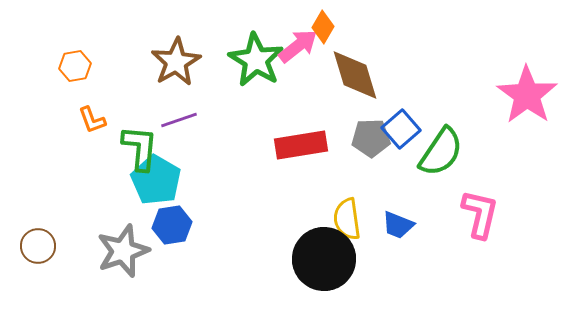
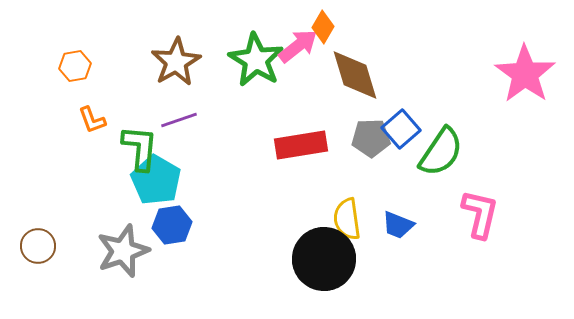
pink star: moved 2 px left, 21 px up
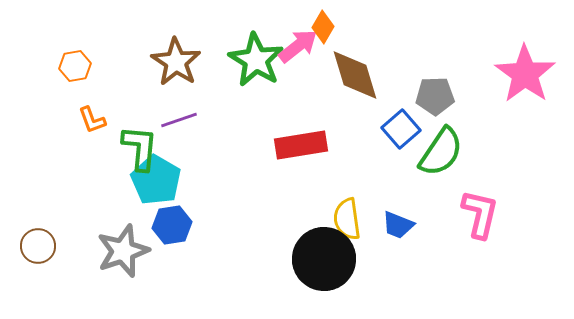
brown star: rotated 9 degrees counterclockwise
gray pentagon: moved 64 px right, 42 px up
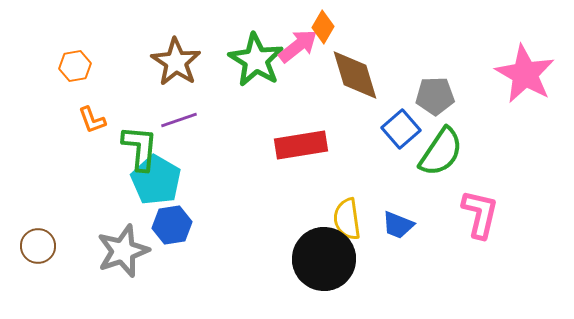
pink star: rotated 6 degrees counterclockwise
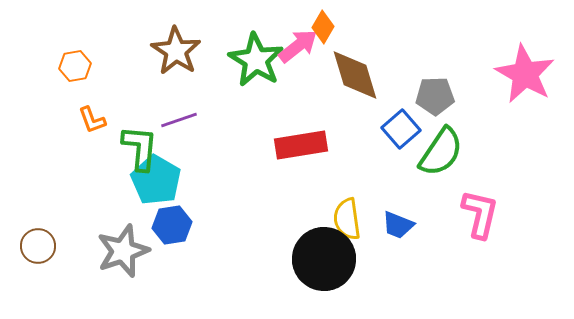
brown star: moved 11 px up
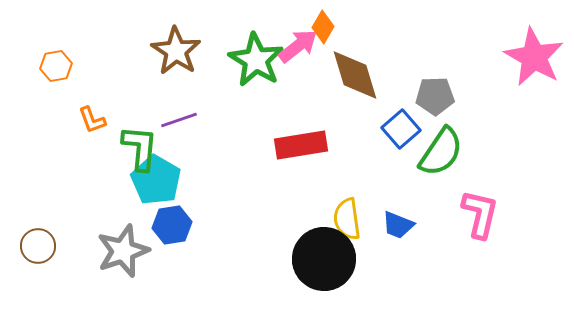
orange hexagon: moved 19 px left
pink star: moved 9 px right, 17 px up
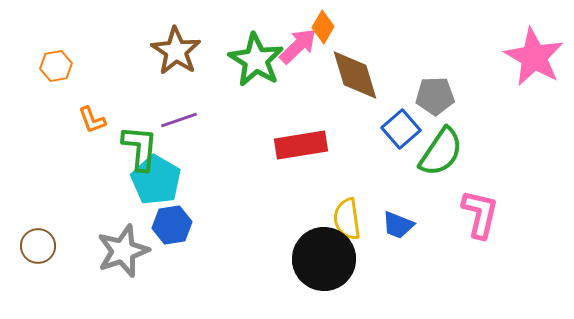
pink arrow: rotated 6 degrees counterclockwise
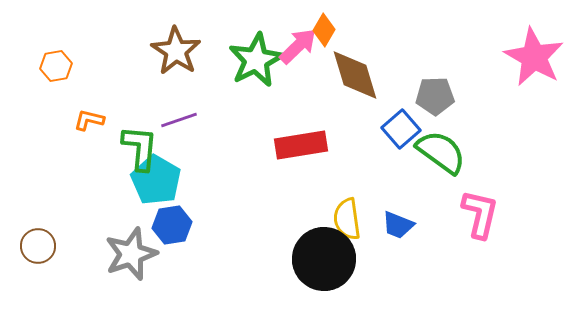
orange diamond: moved 1 px right, 3 px down
green star: rotated 14 degrees clockwise
orange L-shape: moved 3 px left; rotated 124 degrees clockwise
green semicircle: rotated 88 degrees counterclockwise
gray star: moved 8 px right, 3 px down
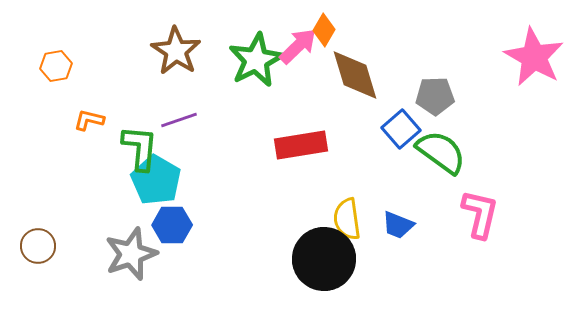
blue hexagon: rotated 9 degrees clockwise
